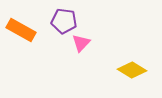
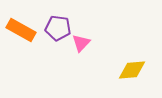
purple pentagon: moved 6 px left, 7 px down
yellow diamond: rotated 36 degrees counterclockwise
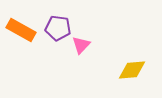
pink triangle: moved 2 px down
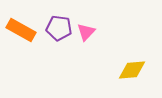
purple pentagon: moved 1 px right
pink triangle: moved 5 px right, 13 px up
